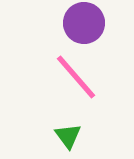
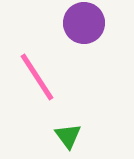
pink line: moved 39 px left; rotated 8 degrees clockwise
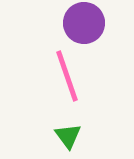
pink line: moved 30 px right, 1 px up; rotated 14 degrees clockwise
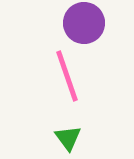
green triangle: moved 2 px down
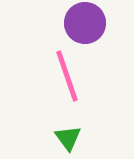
purple circle: moved 1 px right
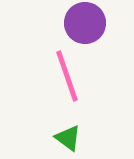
green triangle: rotated 16 degrees counterclockwise
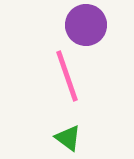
purple circle: moved 1 px right, 2 px down
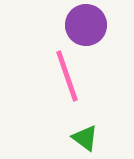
green triangle: moved 17 px right
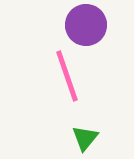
green triangle: rotated 32 degrees clockwise
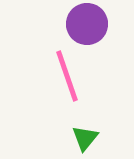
purple circle: moved 1 px right, 1 px up
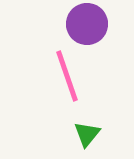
green triangle: moved 2 px right, 4 px up
